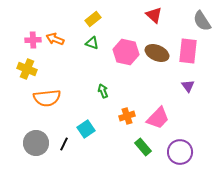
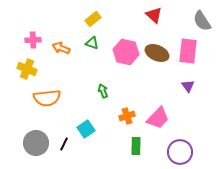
orange arrow: moved 6 px right, 9 px down
green rectangle: moved 7 px left, 1 px up; rotated 42 degrees clockwise
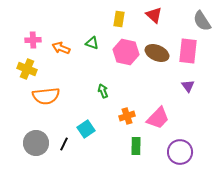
yellow rectangle: moved 26 px right; rotated 42 degrees counterclockwise
orange semicircle: moved 1 px left, 2 px up
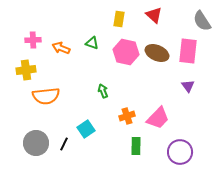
yellow cross: moved 1 px left, 1 px down; rotated 30 degrees counterclockwise
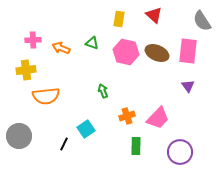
gray circle: moved 17 px left, 7 px up
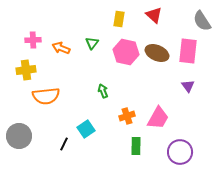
green triangle: rotated 48 degrees clockwise
pink trapezoid: rotated 15 degrees counterclockwise
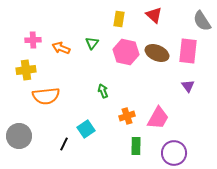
purple circle: moved 6 px left, 1 px down
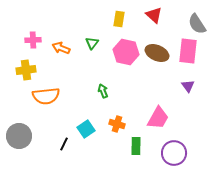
gray semicircle: moved 5 px left, 3 px down
orange cross: moved 10 px left, 8 px down; rotated 35 degrees clockwise
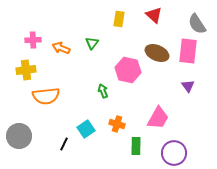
pink hexagon: moved 2 px right, 18 px down
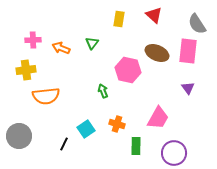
purple triangle: moved 2 px down
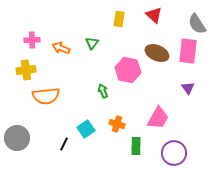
pink cross: moved 1 px left
gray circle: moved 2 px left, 2 px down
